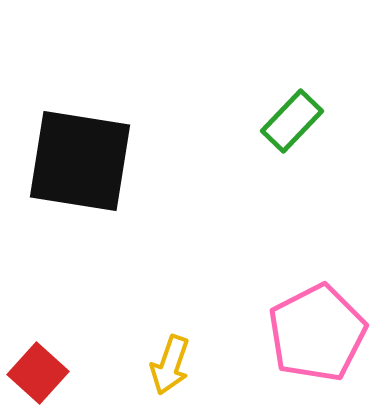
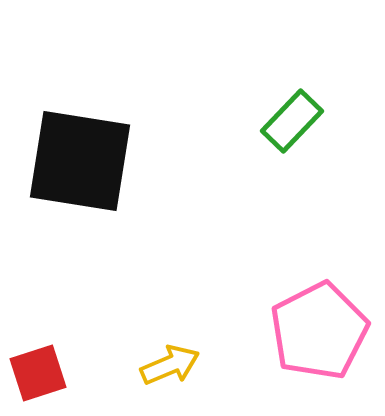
pink pentagon: moved 2 px right, 2 px up
yellow arrow: rotated 132 degrees counterclockwise
red square: rotated 30 degrees clockwise
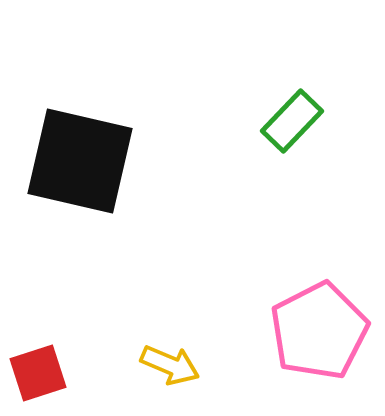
black square: rotated 4 degrees clockwise
yellow arrow: rotated 46 degrees clockwise
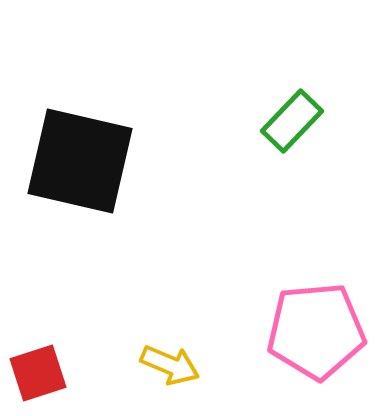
pink pentagon: moved 3 px left; rotated 22 degrees clockwise
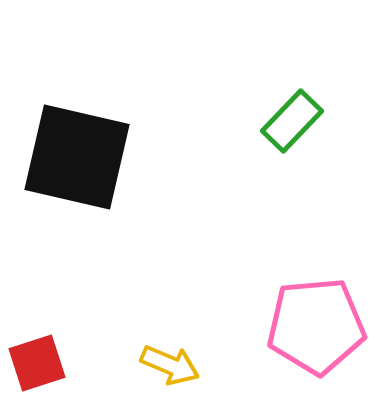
black square: moved 3 px left, 4 px up
pink pentagon: moved 5 px up
red square: moved 1 px left, 10 px up
